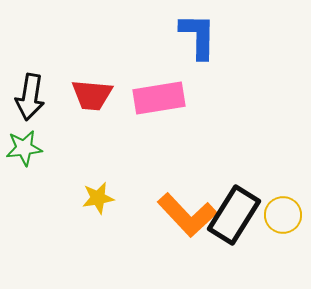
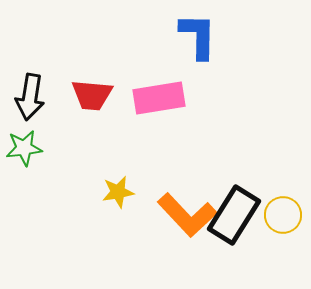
yellow star: moved 20 px right, 6 px up
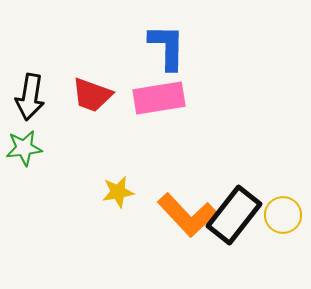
blue L-shape: moved 31 px left, 11 px down
red trapezoid: rotated 15 degrees clockwise
black rectangle: rotated 6 degrees clockwise
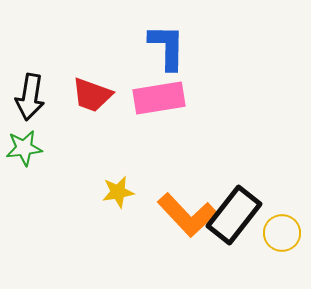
yellow circle: moved 1 px left, 18 px down
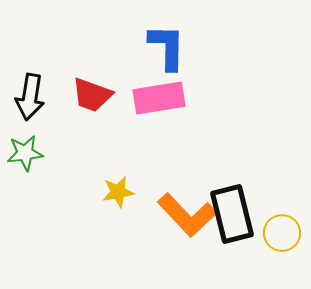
green star: moved 1 px right, 5 px down
black rectangle: moved 2 px left, 1 px up; rotated 52 degrees counterclockwise
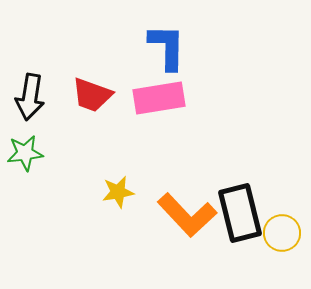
black rectangle: moved 8 px right, 1 px up
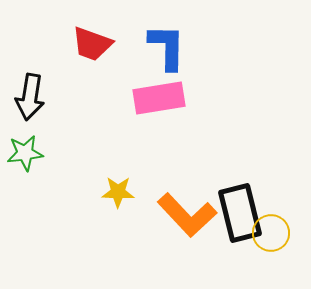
red trapezoid: moved 51 px up
yellow star: rotated 12 degrees clockwise
yellow circle: moved 11 px left
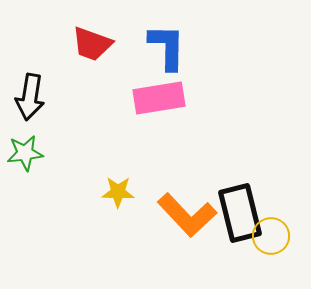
yellow circle: moved 3 px down
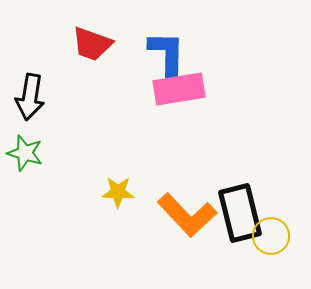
blue L-shape: moved 7 px down
pink rectangle: moved 20 px right, 9 px up
green star: rotated 24 degrees clockwise
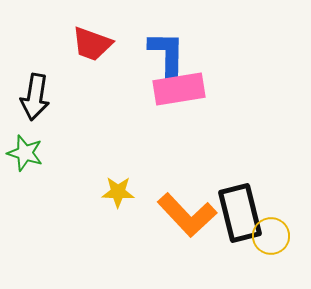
black arrow: moved 5 px right
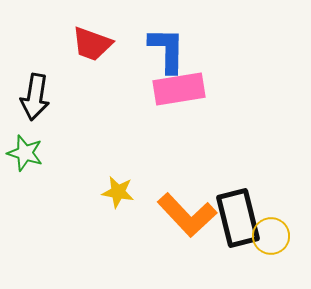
blue L-shape: moved 4 px up
yellow star: rotated 8 degrees clockwise
black rectangle: moved 2 px left, 5 px down
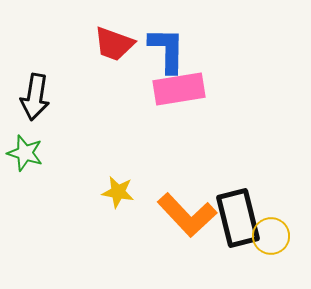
red trapezoid: moved 22 px right
